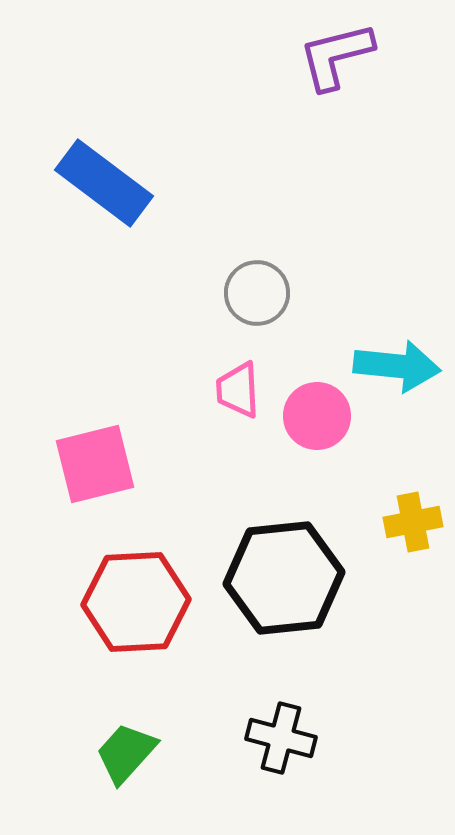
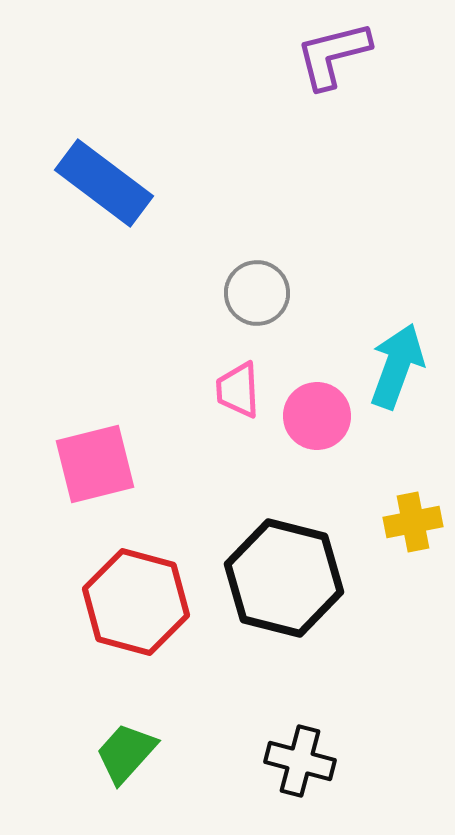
purple L-shape: moved 3 px left, 1 px up
cyan arrow: rotated 76 degrees counterclockwise
black hexagon: rotated 20 degrees clockwise
red hexagon: rotated 18 degrees clockwise
black cross: moved 19 px right, 23 px down
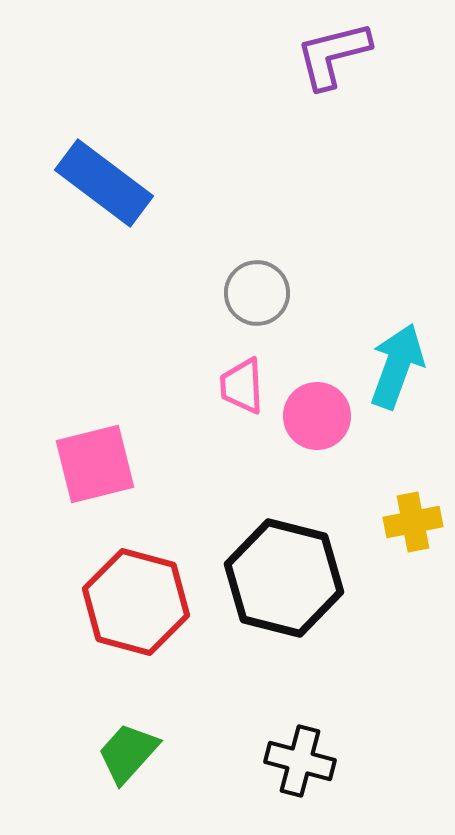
pink trapezoid: moved 4 px right, 4 px up
green trapezoid: moved 2 px right
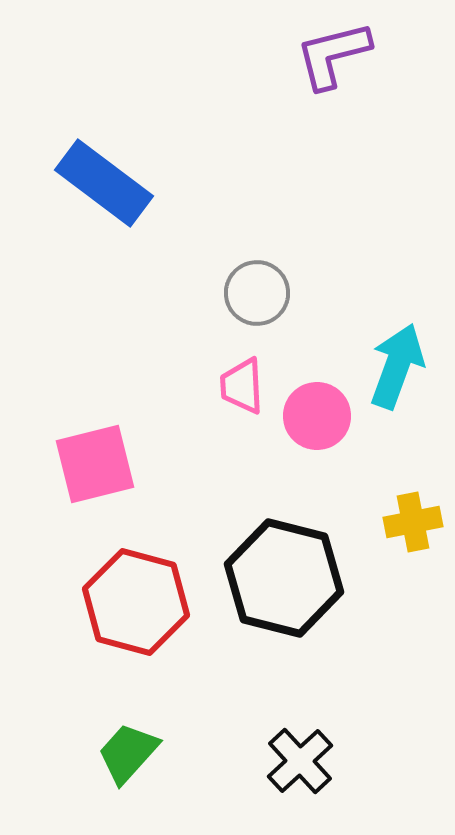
black cross: rotated 32 degrees clockwise
